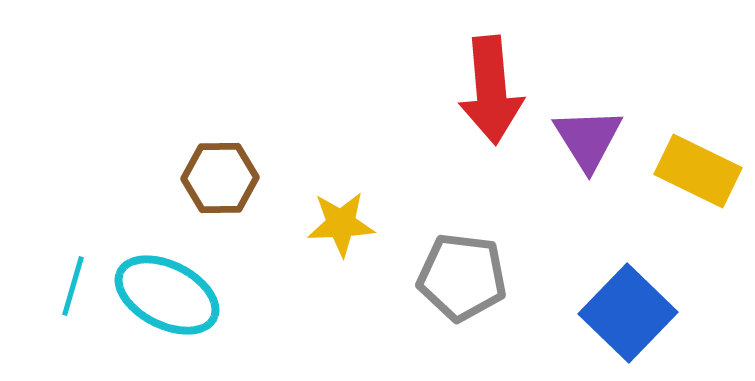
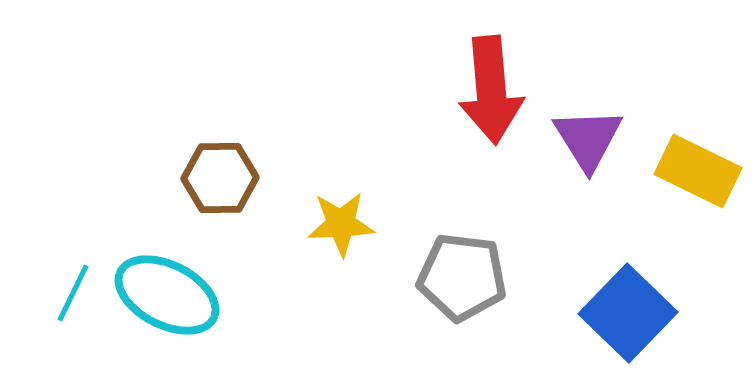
cyan line: moved 7 px down; rotated 10 degrees clockwise
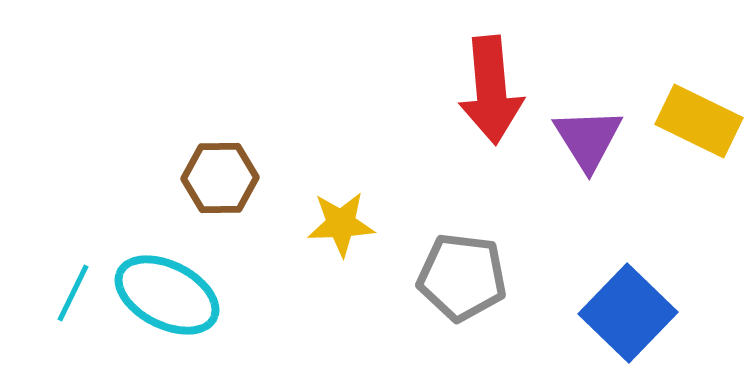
yellow rectangle: moved 1 px right, 50 px up
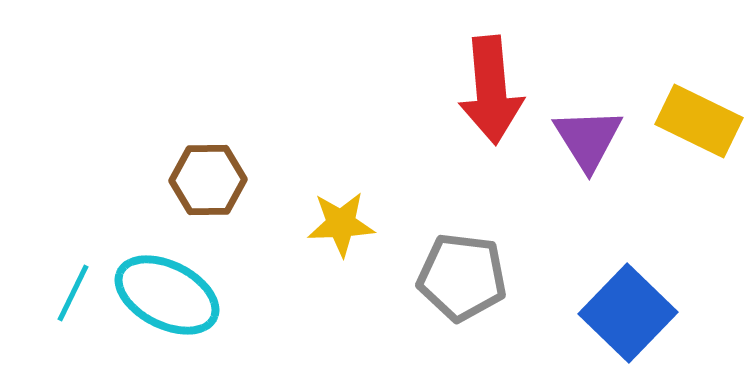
brown hexagon: moved 12 px left, 2 px down
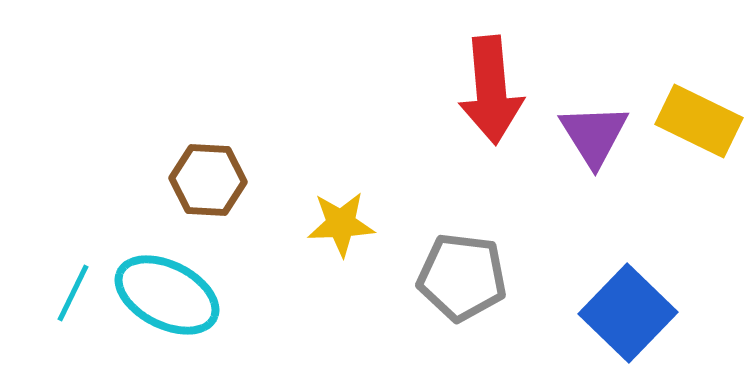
purple triangle: moved 6 px right, 4 px up
brown hexagon: rotated 4 degrees clockwise
